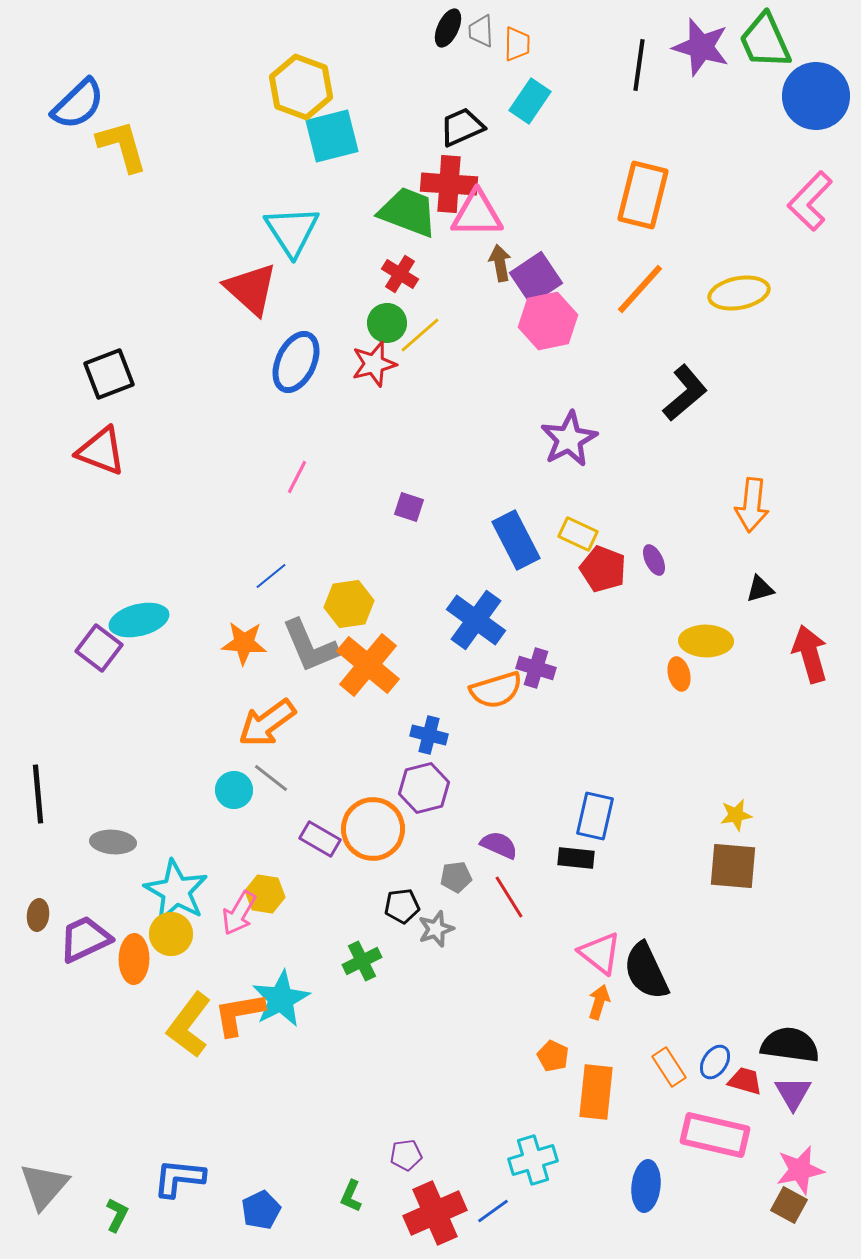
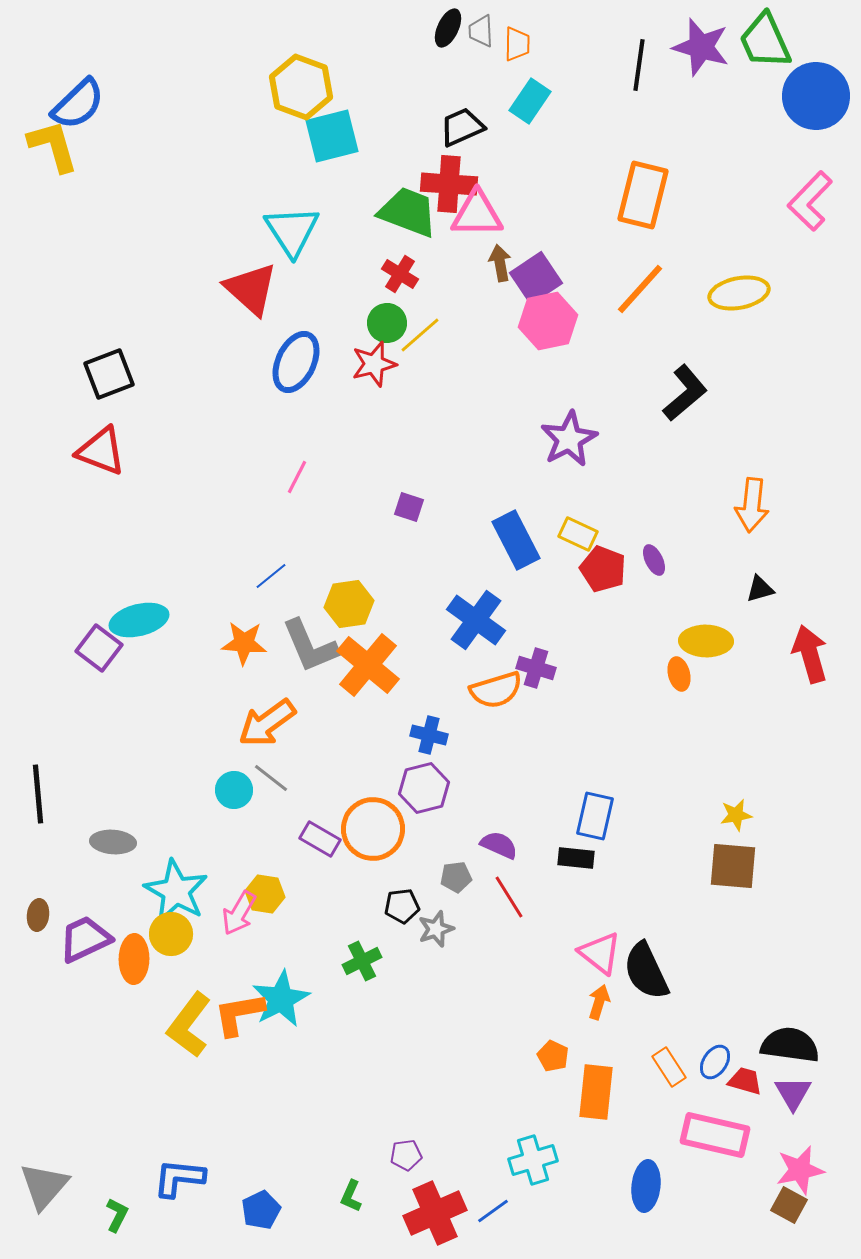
yellow L-shape at (122, 146): moved 69 px left
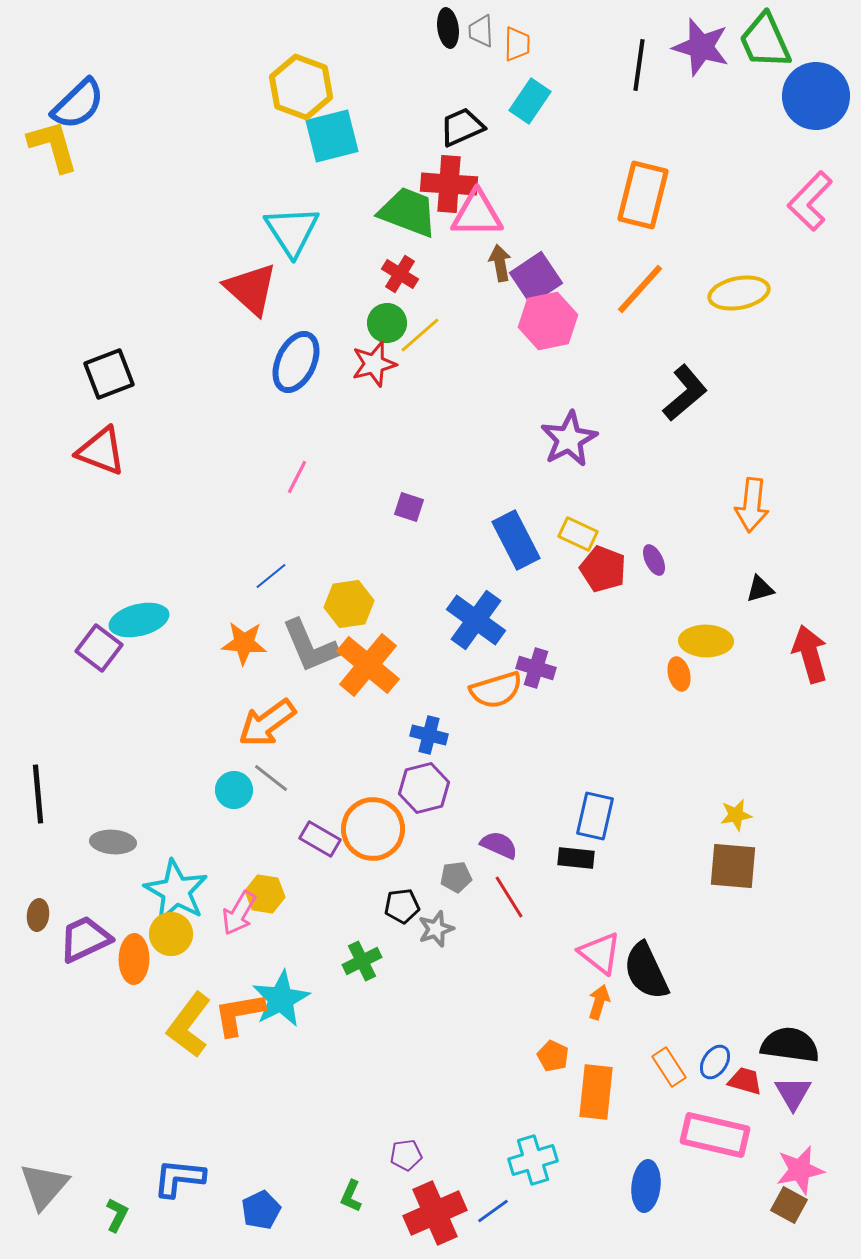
black ellipse at (448, 28): rotated 33 degrees counterclockwise
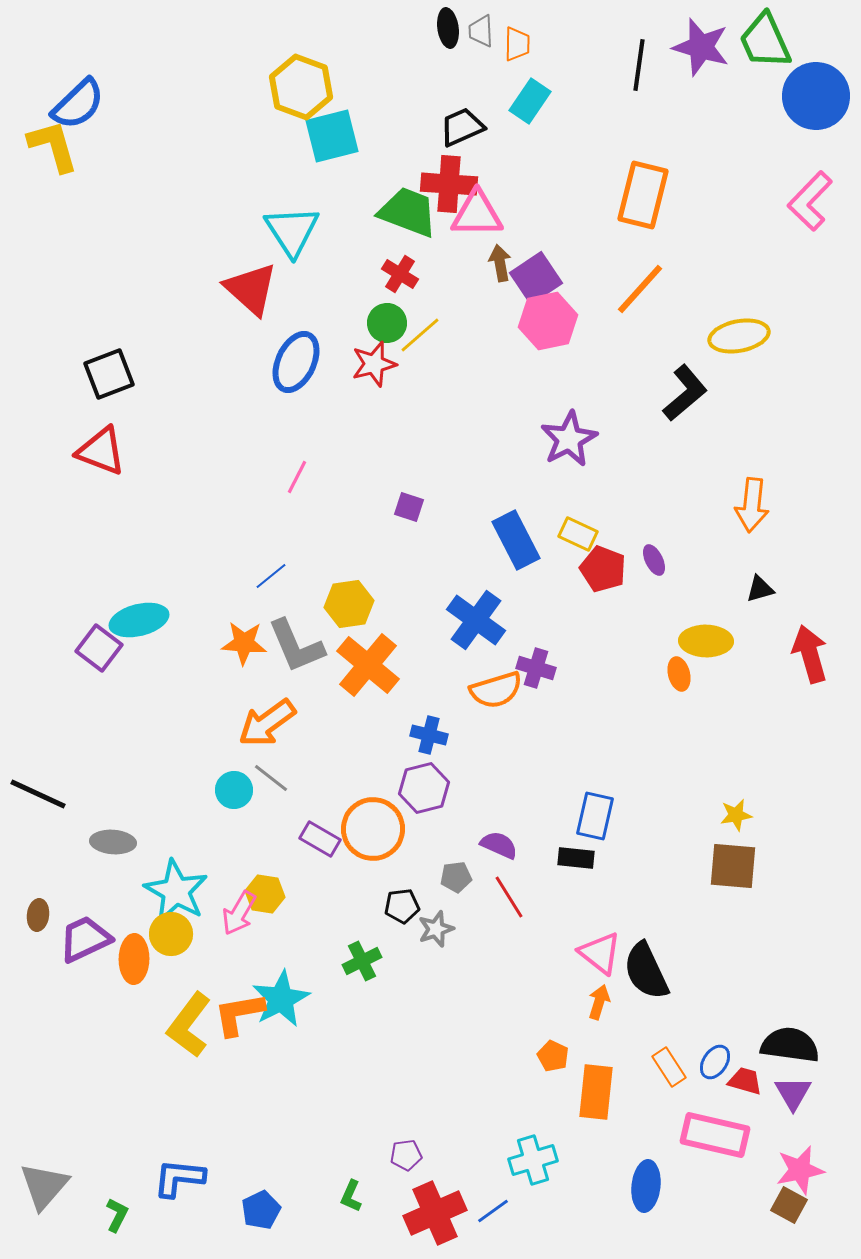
yellow ellipse at (739, 293): moved 43 px down
gray L-shape at (310, 646): moved 14 px left
black line at (38, 794): rotated 60 degrees counterclockwise
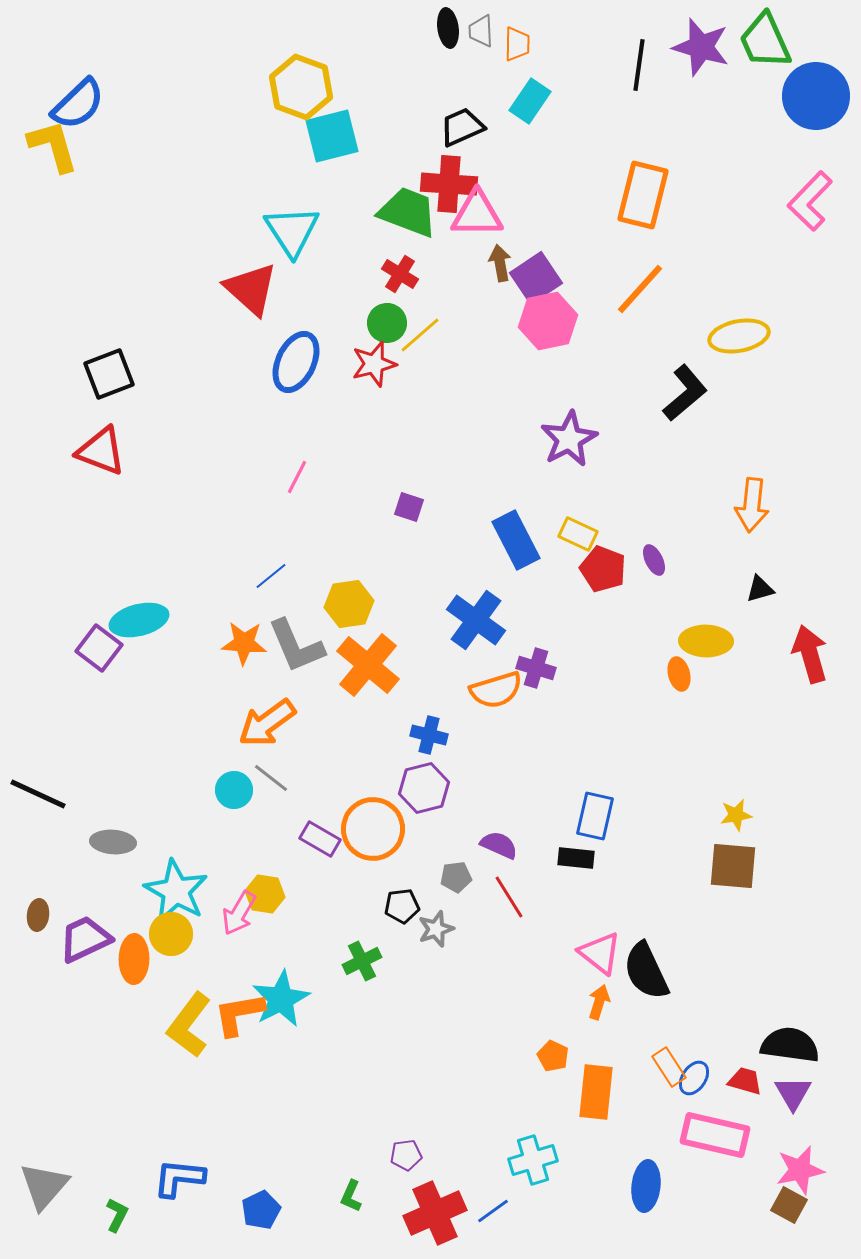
blue ellipse at (715, 1062): moved 21 px left, 16 px down
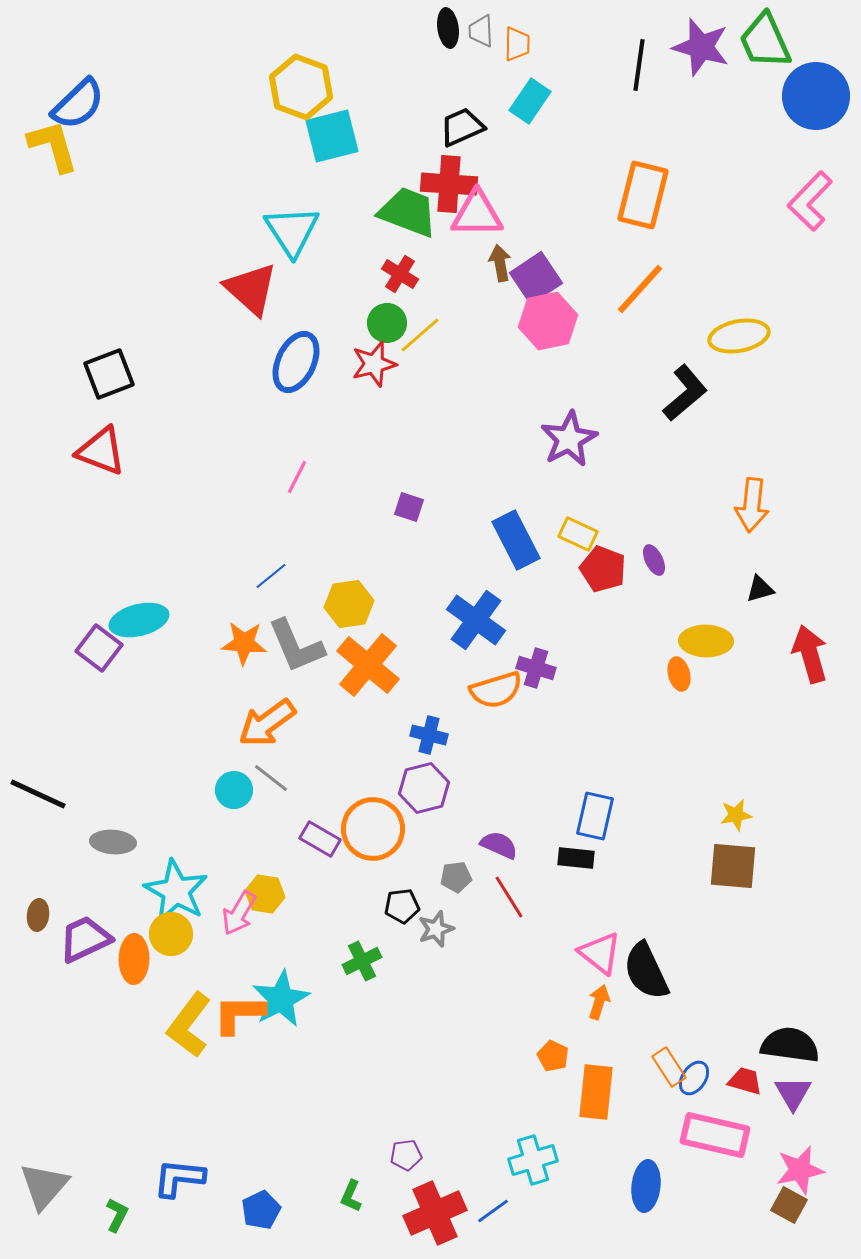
orange L-shape at (239, 1014): rotated 10 degrees clockwise
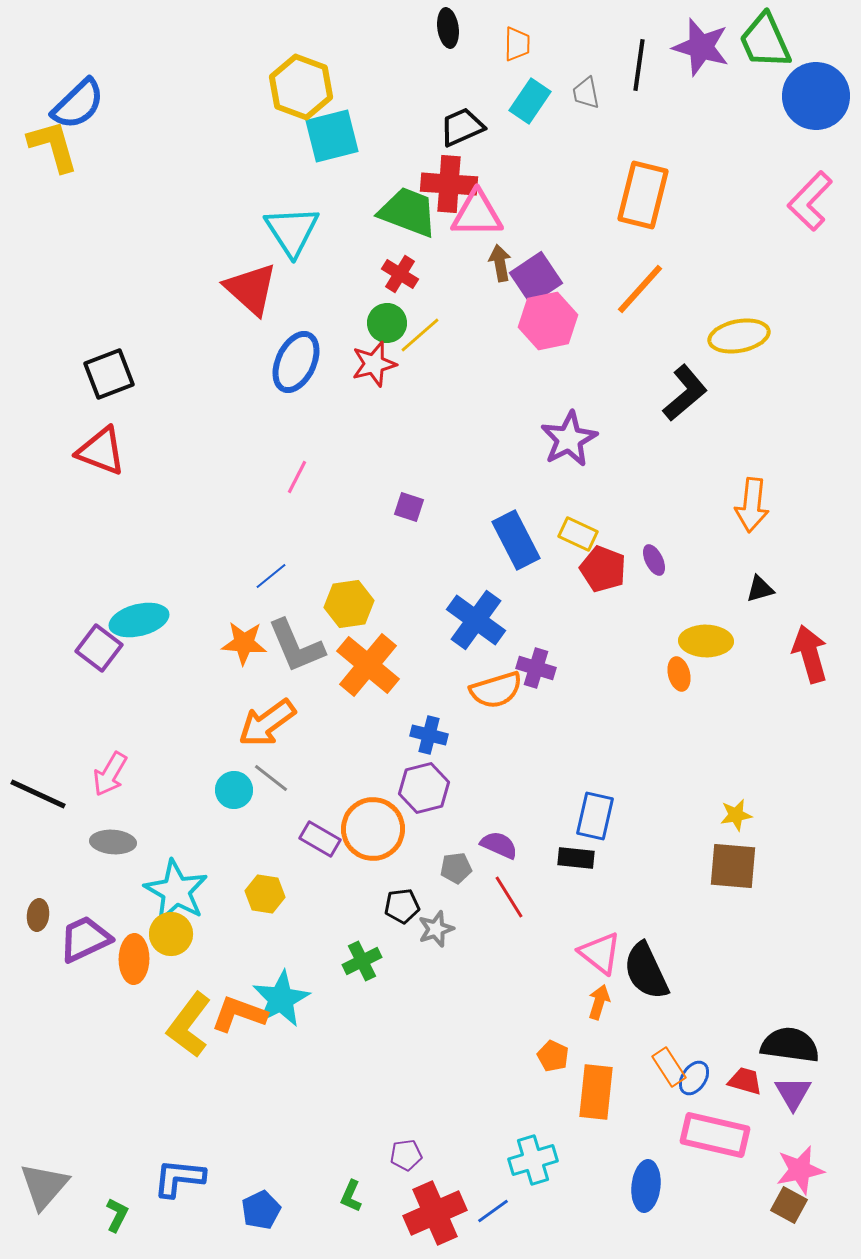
gray trapezoid at (481, 31): moved 105 px right, 62 px down; rotated 8 degrees counterclockwise
gray pentagon at (456, 877): moved 9 px up
pink arrow at (239, 913): moved 129 px left, 139 px up
orange L-shape at (239, 1014): rotated 20 degrees clockwise
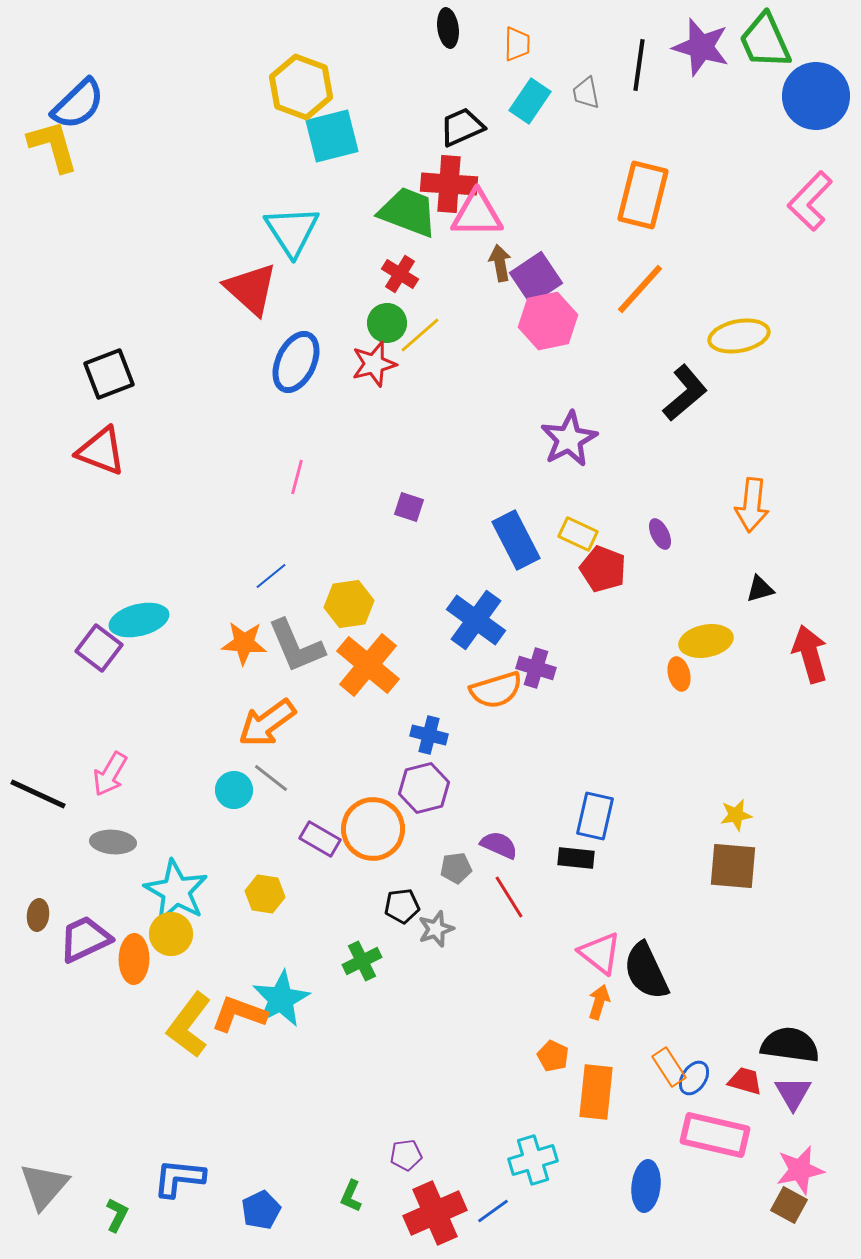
pink line at (297, 477): rotated 12 degrees counterclockwise
purple ellipse at (654, 560): moved 6 px right, 26 px up
yellow ellipse at (706, 641): rotated 12 degrees counterclockwise
